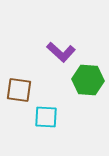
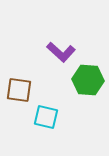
cyan square: rotated 10 degrees clockwise
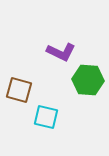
purple L-shape: rotated 16 degrees counterclockwise
brown square: rotated 8 degrees clockwise
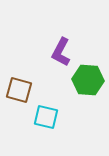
purple L-shape: rotated 92 degrees clockwise
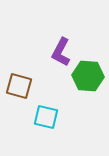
green hexagon: moved 4 px up
brown square: moved 4 px up
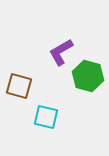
purple L-shape: rotated 32 degrees clockwise
green hexagon: rotated 12 degrees clockwise
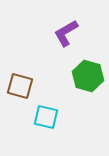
purple L-shape: moved 5 px right, 19 px up
brown square: moved 1 px right
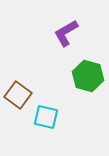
brown square: moved 2 px left, 9 px down; rotated 20 degrees clockwise
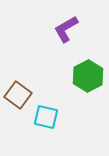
purple L-shape: moved 4 px up
green hexagon: rotated 16 degrees clockwise
